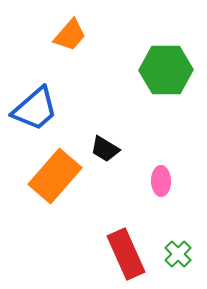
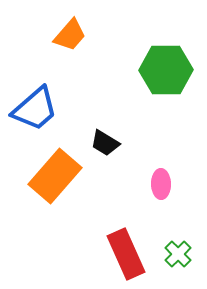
black trapezoid: moved 6 px up
pink ellipse: moved 3 px down
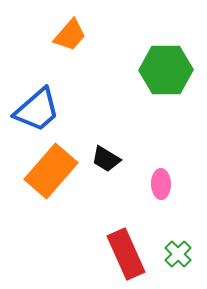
blue trapezoid: moved 2 px right, 1 px down
black trapezoid: moved 1 px right, 16 px down
orange rectangle: moved 4 px left, 5 px up
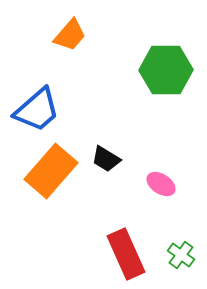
pink ellipse: rotated 56 degrees counterclockwise
green cross: moved 3 px right, 1 px down; rotated 8 degrees counterclockwise
